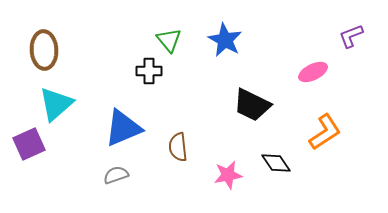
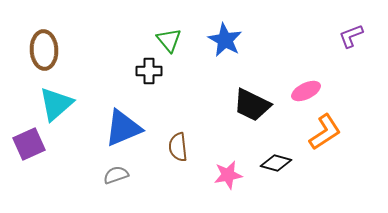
pink ellipse: moved 7 px left, 19 px down
black diamond: rotated 40 degrees counterclockwise
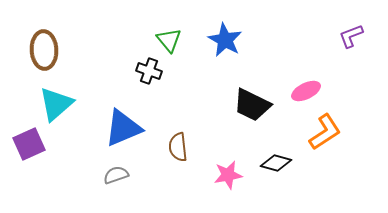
black cross: rotated 20 degrees clockwise
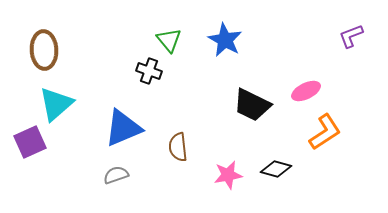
purple square: moved 1 px right, 2 px up
black diamond: moved 6 px down
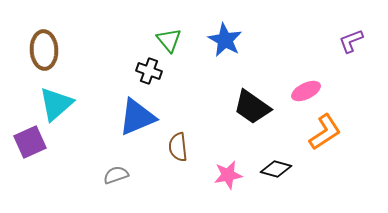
purple L-shape: moved 5 px down
black trapezoid: moved 2 px down; rotated 9 degrees clockwise
blue triangle: moved 14 px right, 11 px up
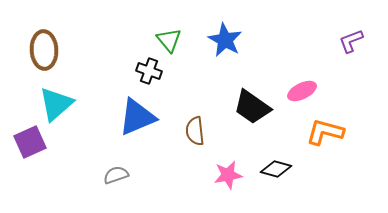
pink ellipse: moved 4 px left
orange L-shape: rotated 132 degrees counterclockwise
brown semicircle: moved 17 px right, 16 px up
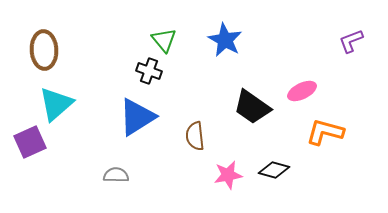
green triangle: moved 5 px left
blue triangle: rotated 9 degrees counterclockwise
brown semicircle: moved 5 px down
black diamond: moved 2 px left, 1 px down
gray semicircle: rotated 20 degrees clockwise
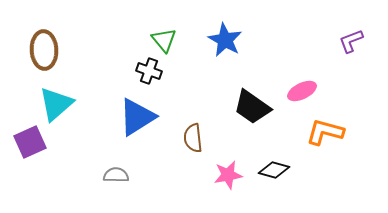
brown semicircle: moved 2 px left, 2 px down
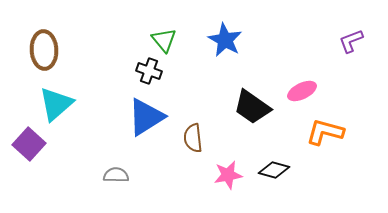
blue triangle: moved 9 px right
purple square: moved 1 px left, 2 px down; rotated 24 degrees counterclockwise
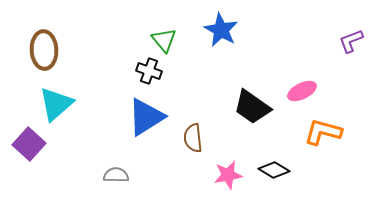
blue star: moved 4 px left, 10 px up
orange L-shape: moved 2 px left
black diamond: rotated 16 degrees clockwise
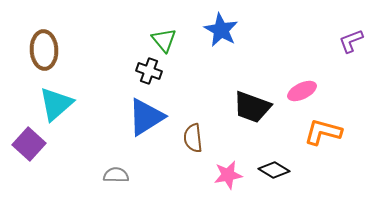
black trapezoid: rotated 15 degrees counterclockwise
